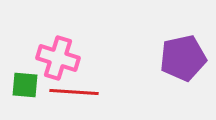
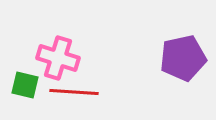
green square: rotated 8 degrees clockwise
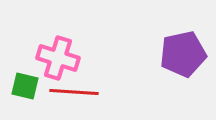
purple pentagon: moved 4 px up
green square: moved 1 px down
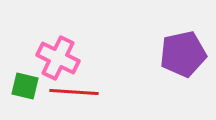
pink cross: rotated 9 degrees clockwise
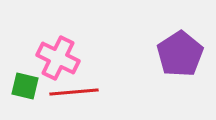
purple pentagon: moved 3 px left; rotated 21 degrees counterclockwise
red line: rotated 9 degrees counterclockwise
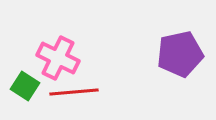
purple pentagon: rotated 21 degrees clockwise
green square: rotated 20 degrees clockwise
